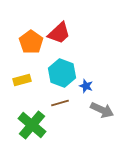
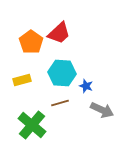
cyan hexagon: rotated 16 degrees counterclockwise
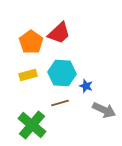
yellow rectangle: moved 6 px right, 5 px up
gray arrow: moved 2 px right
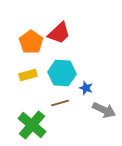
blue star: moved 2 px down
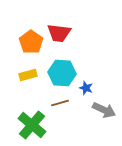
red trapezoid: rotated 50 degrees clockwise
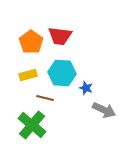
red trapezoid: moved 1 px right, 3 px down
brown line: moved 15 px left, 5 px up; rotated 30 degrees clockwise
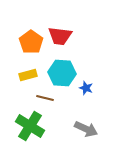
gray arrow: moved 18 px left, 19 px down
green cross: moved 2 px left, 1 px down; rotated 8 degrees counterclockwise
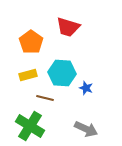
red trapezoid: moved 8 px right, 9 px up; rotated 10 degrees clockwise
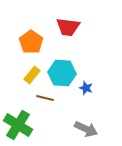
red trapezoid: rotated 10 degrees counterclockwise
yellow rectangle: moved 4 px right; rotated 36 degrees counterclockwise
green cross: moved 12 px left, 1 px up
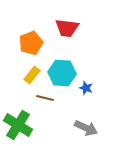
red trapezoid: moved 1 px left, 1 px down
orange pentagon: moved 1 px down; rotated 15 degrees clockwise
gray arrow: moved 1 px up
